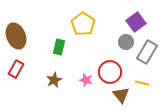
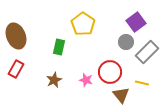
gray rectangle: rotated 15 degrees clockwise
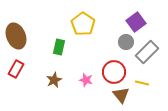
red circle: moved 4 px right
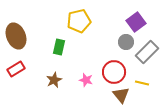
yellow pentagon: moved 4 px left, 3 px up; rotated 25 degrees clockwise
red rectangle: rotated 30 degrees clockwise
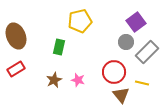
yellow pentagon: moved 1 px right
pink star: moved 8 px left
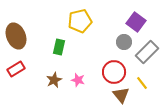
purple square: rotated 18 degrees counterclockwise
gray circle: moved 2 px left
yellow line: rotated 40 degrees clockwise
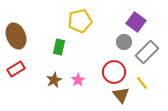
pink star: rotated 24 degrees clockwise
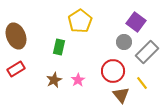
yellow pentagon: rotated 20 degrees counterclockwise
red circle: moved 1 px left, 1 px up
